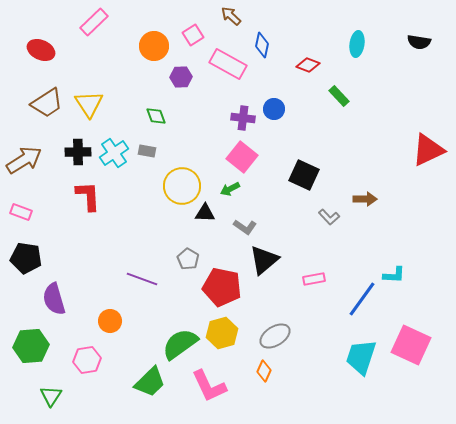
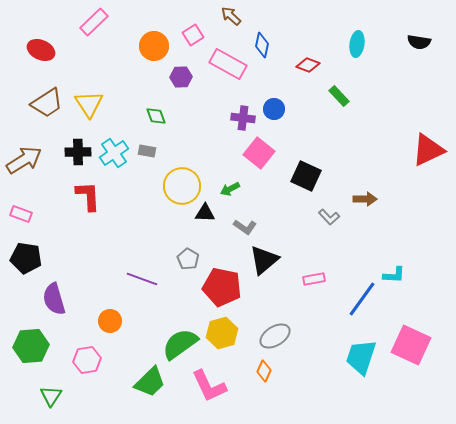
pink square at (242, 157): moved 17 px right, 4 px up
black square at (304, 175): moved 2 px right, 1 px down
pink rectangle at (21, 212): moved 2 px down
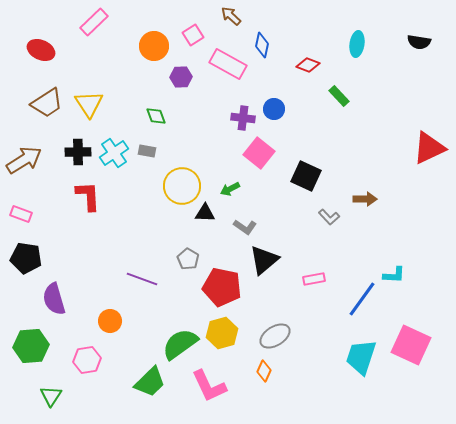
red triangle at (428, 150): moved 1 px right, 2 px up
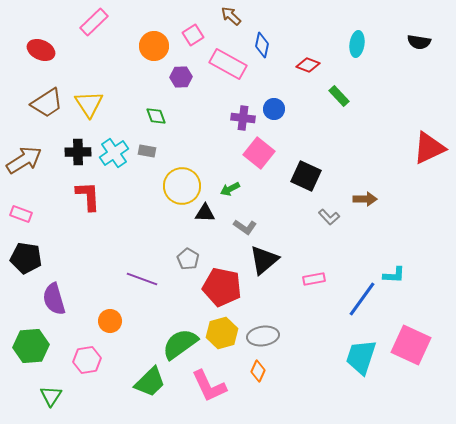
gray ellipse at (275, 336): moved 12 px left; rotated 24 degrees clockwise
orange diamond at (264, 371): moved 6 px left
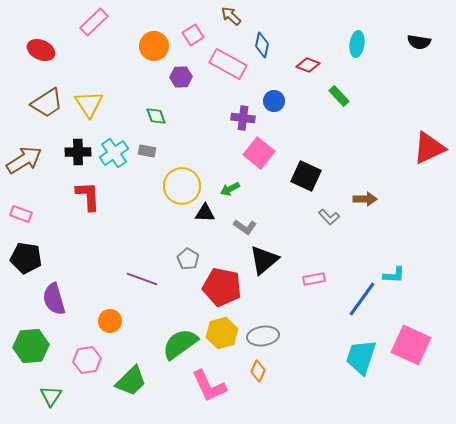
blue circle at (274, 109): moved 8 px up
green trapezoid at (150, 382): moved 19 px left, 1 px up
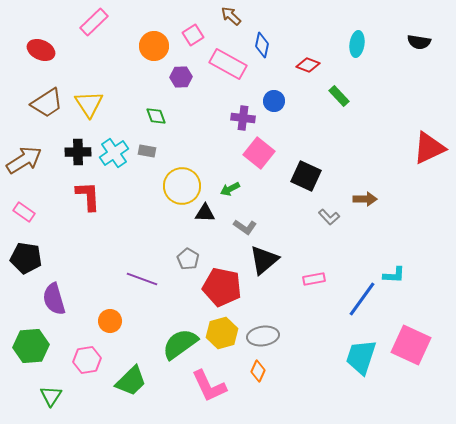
pink rectangle at (21, 214): moved 3 px right, 2 px up; rotated 15 degrees clockwise
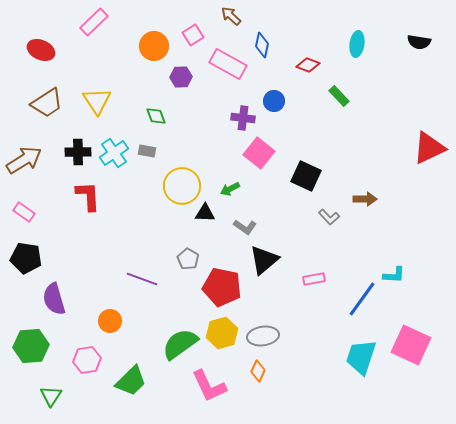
yellow triangle at (89, 104): moved 8 px right, 3 px up
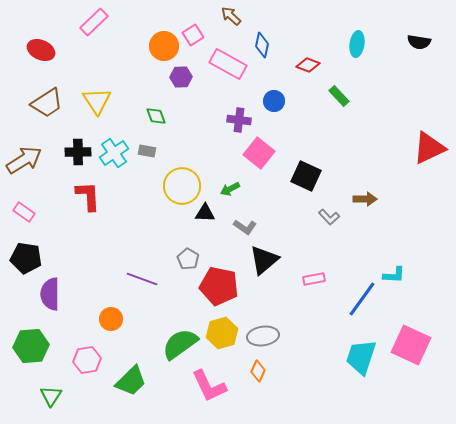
orange circle at (154, 46): moved 10 px right
purple cross at (243, 118): moved 4 px left, 2 px down
red pentagon at (222, 287): moved 3 px left, 1 px up
purple semicircle at (54, 299): moved 4 px left, 5 px up; rotated 16 degrees clockwise
orange circle at (110, 321): moved 1 px right, 2 px up
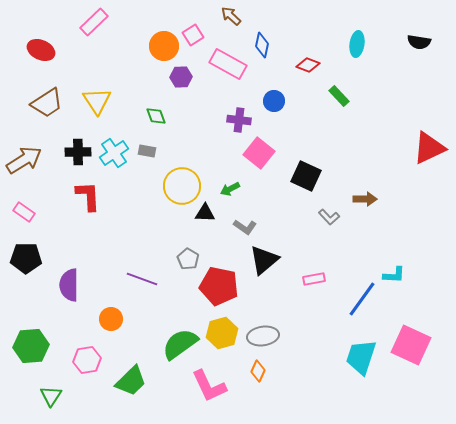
black pentagon at (26, 258): rotated 8 degrees counterclockwise
purple semicircle at (50, 294): moved 19 px right, 9 px up
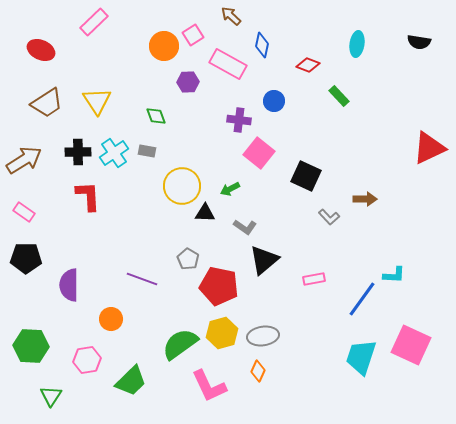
purple hexagon at (181, 77): moved 7 px right, 5 px down
green hexagon at (31, 346): rotated 8 degrees clockwise
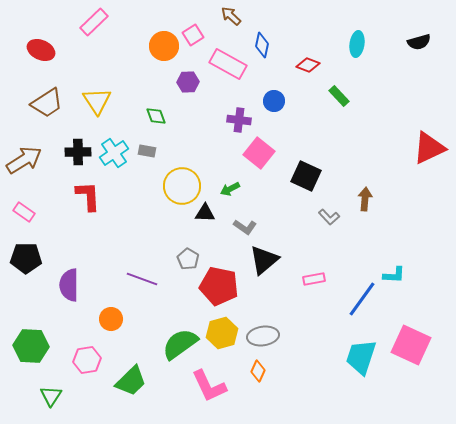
black semicircle at (419, 42): rotated 25 degrees counterclockwise
brown arrow at (365, 199): rotated 85 degrees counterclockwise
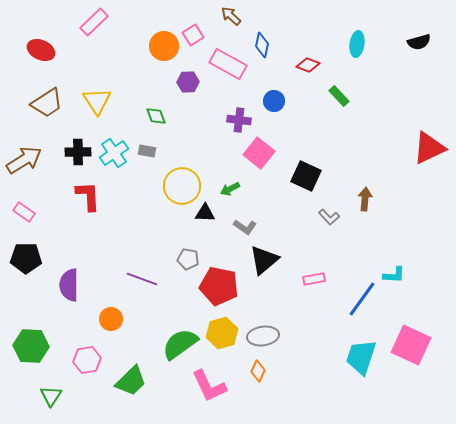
gray pentagon at (188, 259): rotated 20 degrees counterclockwise
